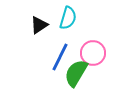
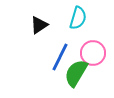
cyan semicircle: moved 10 px right
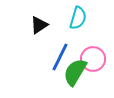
pink circle: moved 6 px down
green semicircle: moved 1 px left, 1 px up
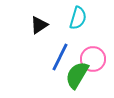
green semicircle: moved 2 px right, 3 px down
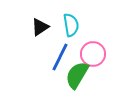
cyan semicircle: moved 7 px left, 7 px down; rotated 25 degrees counterclockwise
black triangle: moved 1 px right, 2 px down
pink circle: moved 5 px up
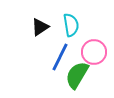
pink circle: moved 1 px right, 2 px up
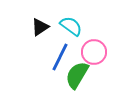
cyan semicircle: moved 1 px down; rotated 45 degrees counterclockwise
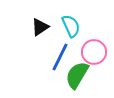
cyan semicircle: rotated 30 degrees clockwise
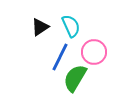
green semicircle: moved 2 px left, 3 px down
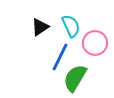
pink circle: moved 1 px right, 9 px up
